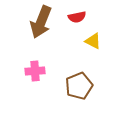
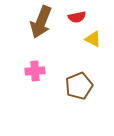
yellow triangle: moved 2 px up
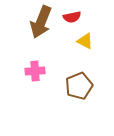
red semicircle: moved 5 px left
yellow triangle: moved 8 px left, 2 px down
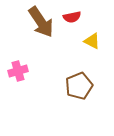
brown arrow: rotated 56 degrees counterclockwise
yellow triangle: moved 7 px right
pink cross: moved 17 px left; rotated 12 degrees counterclockwise
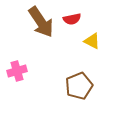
red semicircle: moved 2 px down
pink cross: moved 1 px left
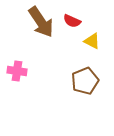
red semicircle: moved 2 px down; rotated 36 degrees clockwise
pink cross: rotated 24 degrees clockwise
brown pentagon: moved 6 px right, 5 px up
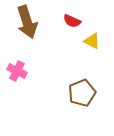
brown arrow: moved 14 px left; rotated 16 degrees clockwise
pink cross: rotated 18 degrees clockwise
brown pentagon: moved 3 px left, 12 px down
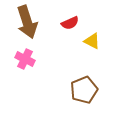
red semicircle: moved 2 px left, 2 px down; rotated 48 degrees counterclockwise
pink cross: moved 8 px right, 12 px up
brown pentagon: moved 2 px right, 3 px up
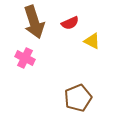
brown arrow: moved 7 px right
pink cross: moved 1 px up
brown pentagon: moved 6 px left, 8 px down
